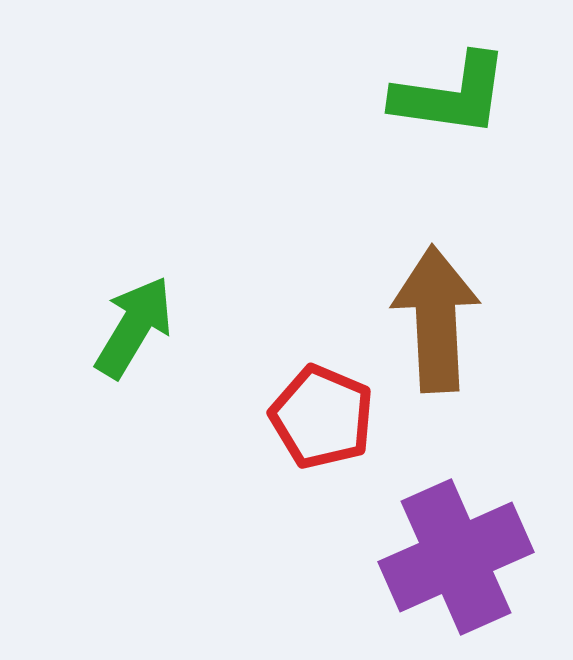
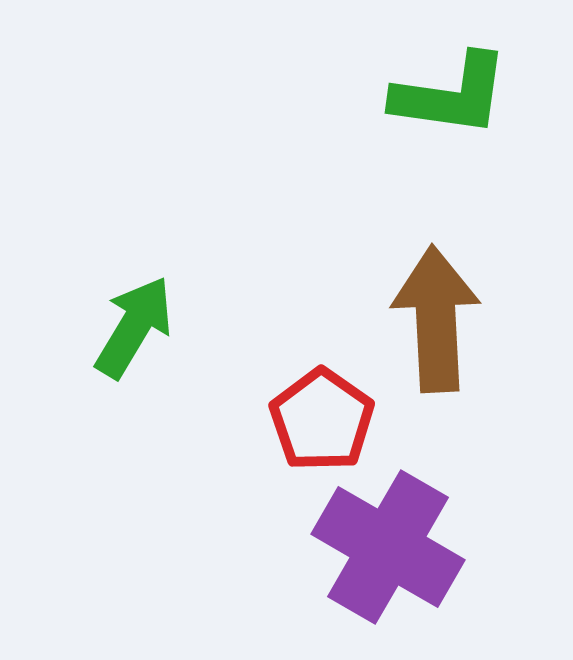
red pentagon: moved 3 px down; rotated 12 degrees clockwise
purple cross: moved 68 px left, 10 px up; rotated 36 degrees counterclockwise
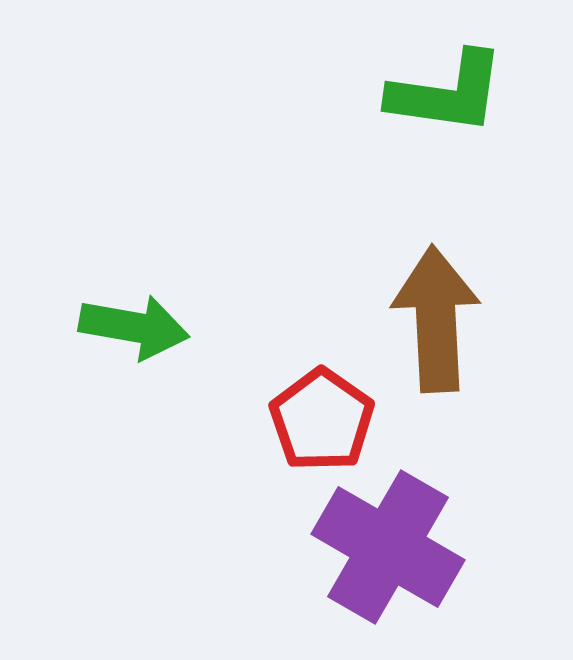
green L-shape: moved 4 px left, 2 px up
green arrow: rotated 69 degrees clockwise
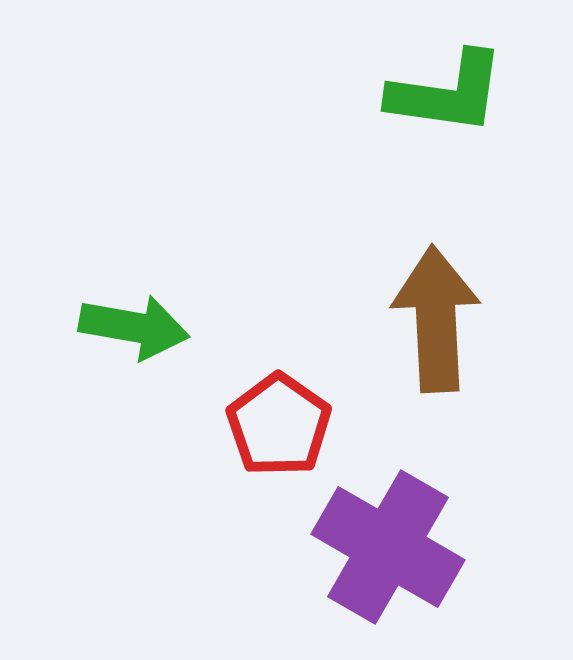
red pentagon: moved 43 px left, 5 px down
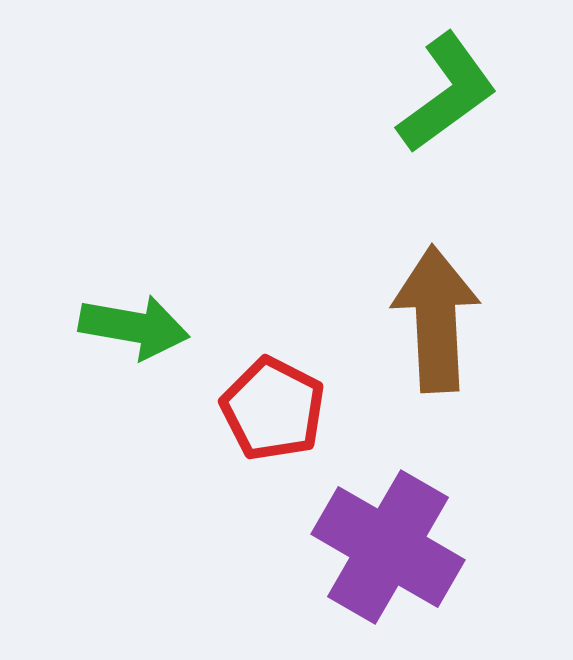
green L-shape: rotated 44 degrees counterclockwise
red pentagon: moved 6 px left, 16 px up; rotated 8 degrees counterclockwise
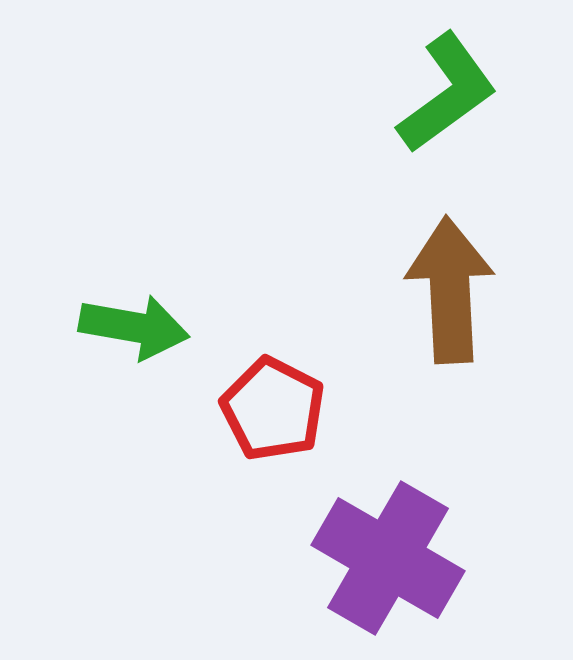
brown arrow: moved 14 px right, 29 px up
purple cross: moved 11 px down
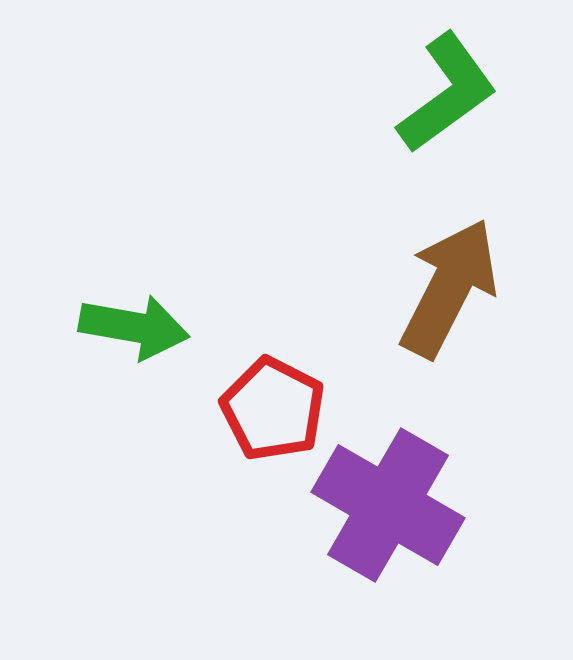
brown arrow: moved 1 px left, 2 px up; rotated 30 degrees clockwise
purple cross: moved 53 px up
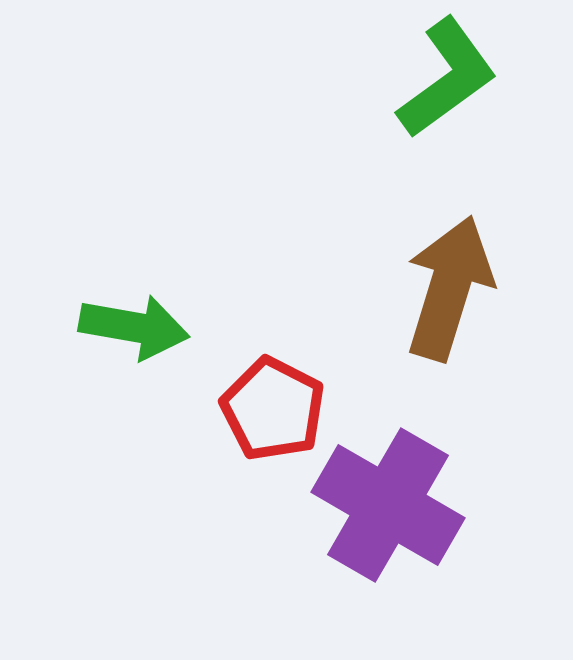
green L-shape: moved 15 px up
brown arrow: rotated 10 degrees counterclockwise
